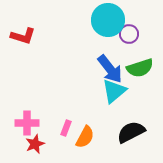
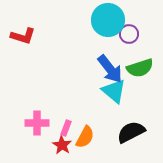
cyan triangle: rotated 40 degrees counterclockwise
pink cross: moved 10 px right
red star: moved 27 px right, 1 px down; rotated 18 degrees counterclockwise
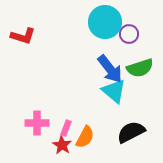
cyan circle: moved 3 px left, 2 px down
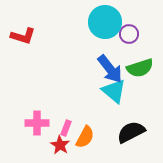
red star: moved 2 px left
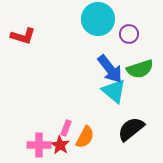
cyan circle: moved 7 px left, 3 px up
green semicircle: moved 1 px down
pink cross: moved 2 px right, 22 px down
black semicircle: moved 3 px up; rotated 12 degrees counterclockwise
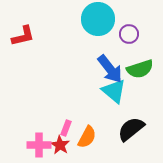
red L-shape: rotated 30 degrees counterclockwise
orange semicircle: moved 2 px right
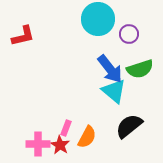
black semicircle: moved 2 px left, 3 px up
pink cross: moved 1 px left, 1 px up
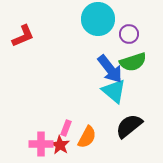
red L-shape: rotated 10 degrees counterclockwise
green semicircle: moved 7 px left, 7 px up
pink cross: moved 3 px right
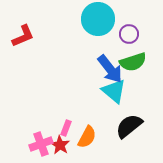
pink cross: rotated 20 degrees counterclockwise
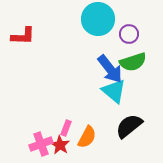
red L-shape: rotated 25 degrees clockwise
